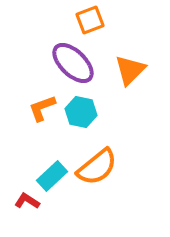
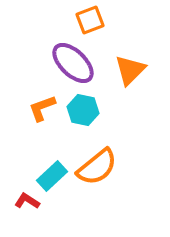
cyan hexagon: moved 2 px right, 2 px up
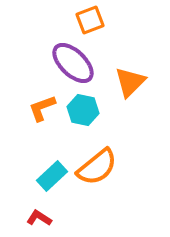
orange triangle: moved 12 px down
red L-shape: moved 12 px right, 17 px down
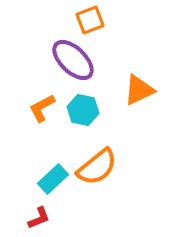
purple ellipse: moved 3 px up
orange triangle: moved 9 px right, 8 px down; rotated 20 degrees clockwise
orange L-shape: rotated 8 degrees counterclockwise
cyan rectangle: moved 1 px right, 3 px down
red L-shape: rotated 125 degrees clockwise
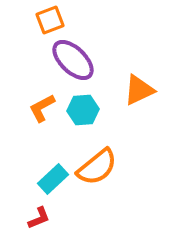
orange square: moved 40 px left
cyan hexagon: rotated 16 degrees counterclockwise
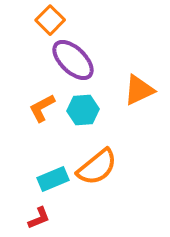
orange square: rotated 24 degrees counterclockwise
cyan rectangle: rotated 20 degrees clockwise
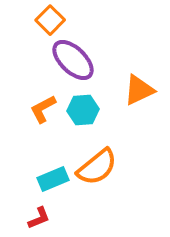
orange L-shape: moved 1 px right, 1 px down
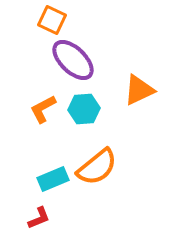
orange square: moved 2 px right; rotated 20 degrees counterclockwise
cyan hexagon: moved 1 px right, 1 px up
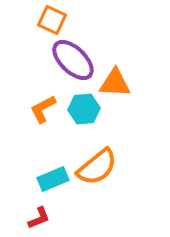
orange triangle: moved 24 px left, 7 px up; rotated 28 degrees clockwise
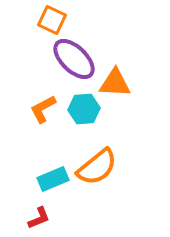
purple ellipse: moved 1 px right, 1 px up
